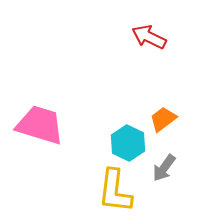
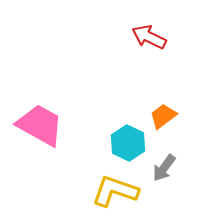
orange trapezoid: moved 3 px up
pink trapezoid: rotated 12 degrees clockwise
yellow L-shape: rotated 102 degrees clockwise
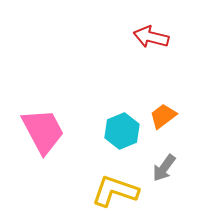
red arrow: moved 2 px right; rotated 12 degrees counterclockwise
pink trapezoid: moved 3 px right, 6 px down; rotated 33 degrees clockwise
cyan hexagon: moved 6 px left, 12 px up; rotated 12 degrees clockwise
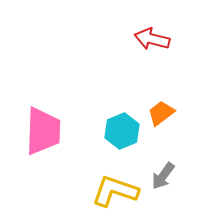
red arrow: moved 1 px right, 2 px down
orange trapezoid: moved 2 px left, 3 px up
pink trapezoid: rotated 30 degrees clockwise
gray arrow: moved 1 px left, 8 px down
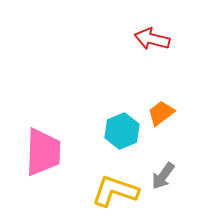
pink trapezoid: moved 21 px down
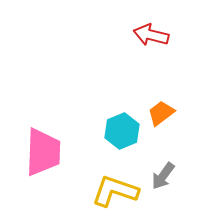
red arrow: moved 1 px left, 4 px up
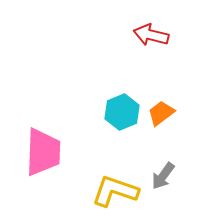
cyan hexagon: moved 19 px up
